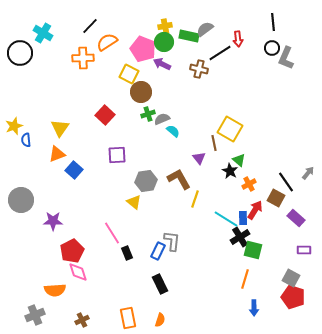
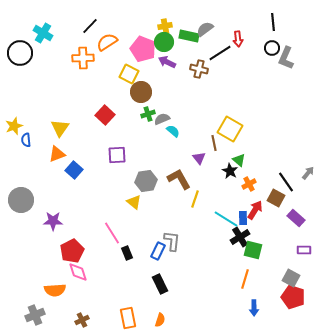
purple arrow at (162, 64): moved 5 px right, 2 px up
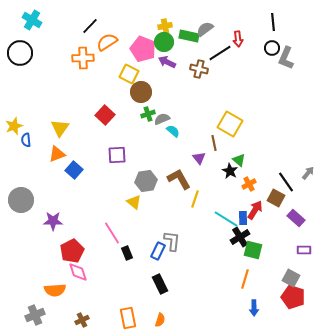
cyan cross at (43, 33): moved 11 px left, 13 px up
yellow square at (230, 129): moved 5 px up
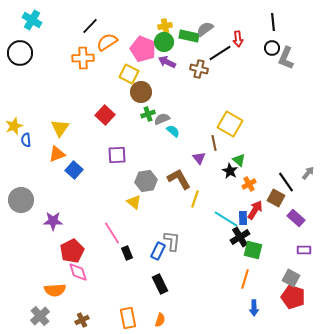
gray cross at (35, 315): moved 5 px right, 1 px down; rotated 18 degrees counterclockwise
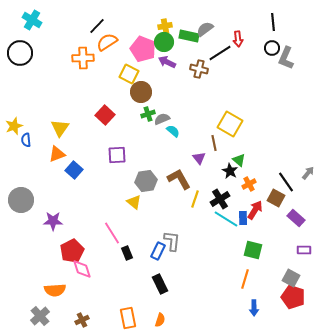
black line at (90, 26): moved 7 px right
black cross at (240, 237): moved 20 px left, 38 px up
pink diamond at (78, 272): moved 4 px right, 3 px up
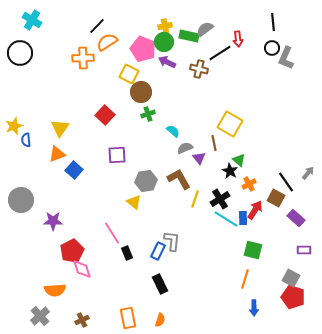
gray semicircle at (162, 119): moved 23 px right, 29 px down
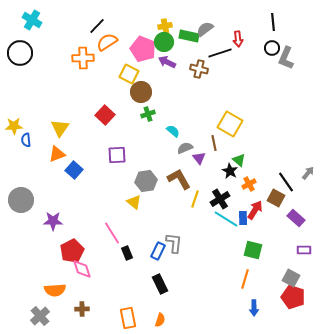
black line at (220, 53): rotated 15 degrees clockwise
yellow star at (14, 126): rotated 18 degrees clockwise
gray L-shape at (172, 241): moved 2 px right, 2 px down
brown cross at (82, 320): moved 11 px up; rotated 24 degrees clockwise
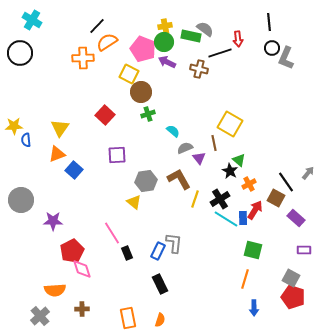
black line at (273, 22): moved 4 px left
gray semicircle at (205, 29): rotated 72 degrees clockwise
green rectangle at (189, 36): moved 2 px right
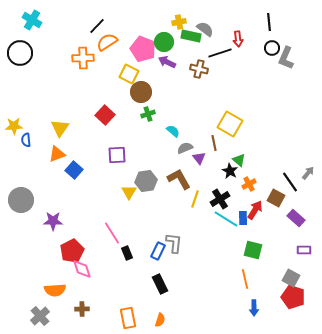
yellow cross at (165, 26): moved 14 px right, 4 px up
black line at (286, 182): moved 4 px right
yellow triangle at (134, 202): moved 5 px left, 10 px up; rotated 21 degrees clockwise
orange line at (245, 279): rotated 30 degrees counterclockwise
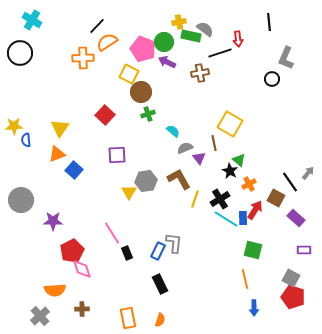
black circle at (272, 48): moved 31 px down
brown cross at (199, 69): moved 1 px right, 4 px down; rotated 24 degrees counterclockwise
